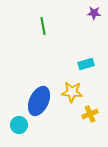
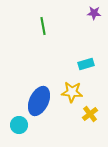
yellow cross: rotated 14 degrees counterclockwise
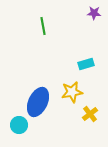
yellow star: rotated 15 degrees counterclockwise
blue ellipse: moved 1 px left, 1 px down
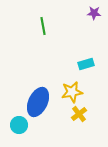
yellow cross: moved 11 px left
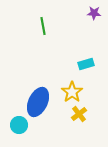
yellow star: rotated 25 degrees counterclockwise
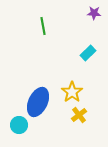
cyan rectangle: moved 2 px right, 11 px up; rotated 28 degrees counterclockwise
yellow cross: moved 1 px down
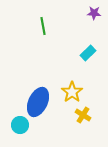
yellow cross: moved 4 px right; rotated 21 degrees counterclockwise
cyan circle: moved 1 px right
